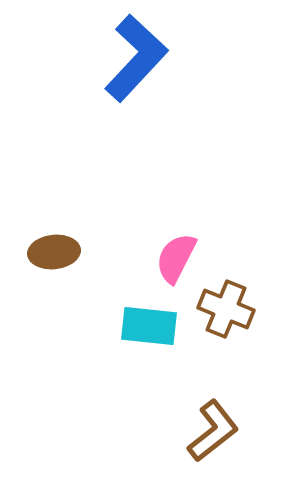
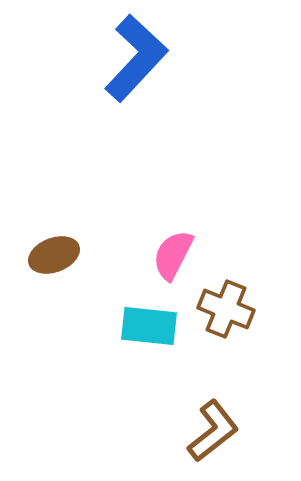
brown ellipse: moved 3 px down; rotated 15 degrees counterclockwise
pink semicircle: moved 3 px left, 3 px up
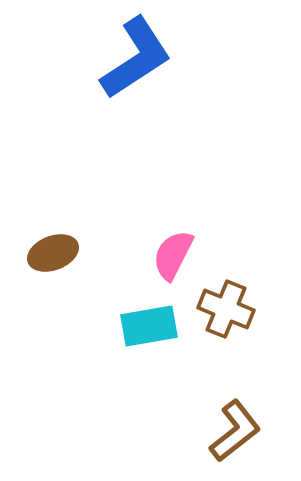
blue L-shape: rotated 14 degrees clockwise
brown ellipse: moved 1 px left, 2 px up
cyan rectangle: rotated 16 degrees counterclockwise
brown L-shape: moved 22 px right
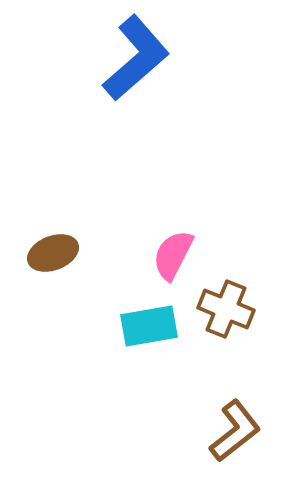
blue L-shape: rotated 8 degrees counterclockwise
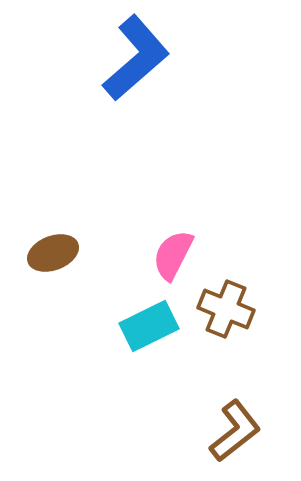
cyan rectangle: rotated 16 degrees counterclockwise
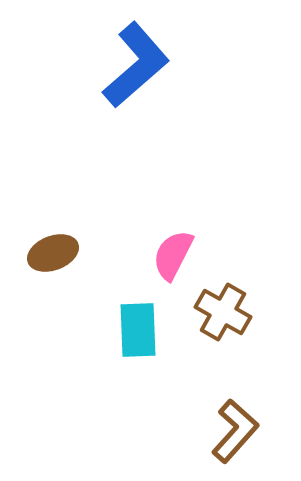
blue L-shape: moved 7 px down
brown cross: moved 3 px left, 3 px down; rotated 8 degrees clockwise
cyan rectangle: moved 11 px left, 4 px down; rotated 66 degrees counterclockwise
brown L-shape: rotated 10 degrees counterclockwise
